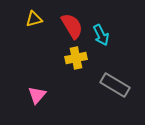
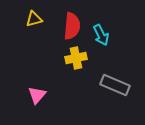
red semicircle: rotated 36 degrees clockwise
gray rectangle: rotated 8 degrees counterclockwise
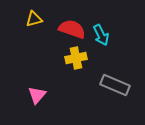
red semicircle: moved 3 px down; rotated 76 degrees counterclockwise
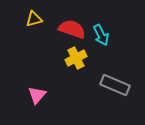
yellow cross: rotated 15 degrees counterclockwise
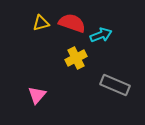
yellow triangle: moved 7 px right, 4 px down
red semicircle: moved 6 px up
cyan arrow: rotated 85 degrees counterclockwise
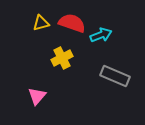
yellow cross: moved 14 px left
gray rectangle: moved 9 px up
pink triangle: moved 1 px down
